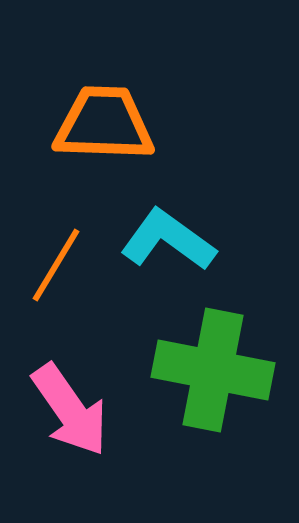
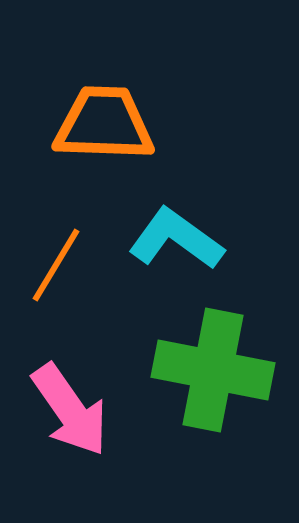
cyan L-shape: moved 8 px right, 1 px up
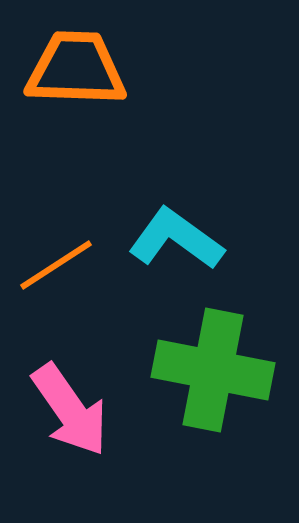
orange trapezoid: moved 28 px left, 55 px up
orange line: rotated 26 degrees clockwise
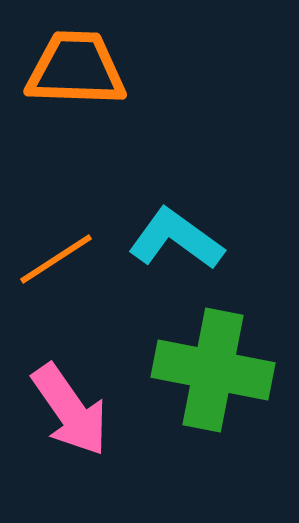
orange line: moved 6 px up
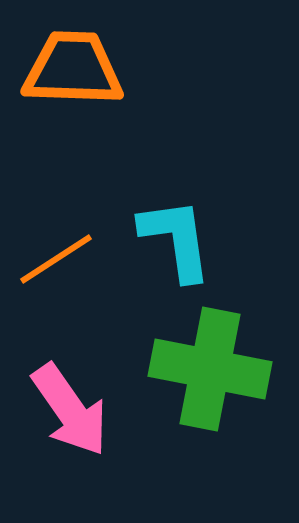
orange trapezoid: moved 3 px left
cyan L-shape: rotated 46 degrees clockwise
green cross: moved 3 px left, 1 px up
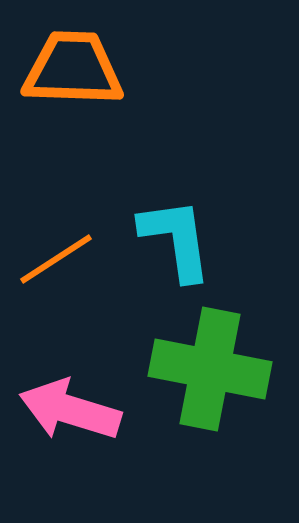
pink arrow: rotated 142 degrees clockwise
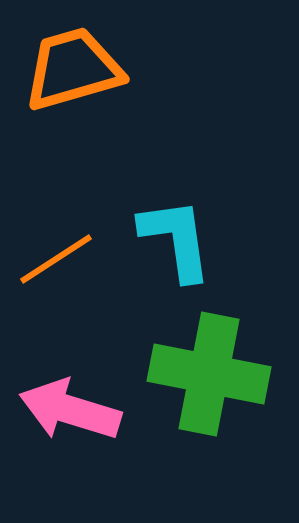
orange trapezoid: rotated 18 degrees counterclockwise
green cross: moved 1 px left, 5 px down
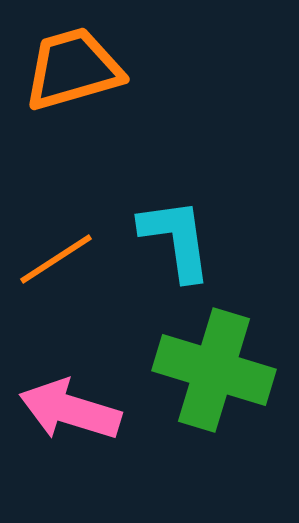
green cross: moved 5 px right, 4 px up; rotated 6 degrees clockwise
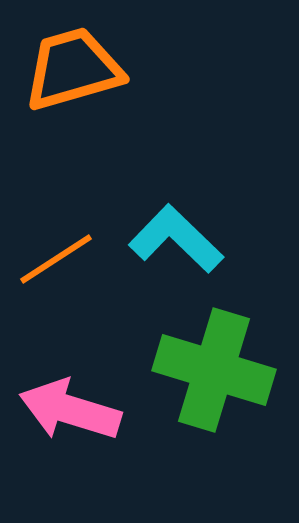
cyan L-shape: rotated 38 degrees counterclockwise
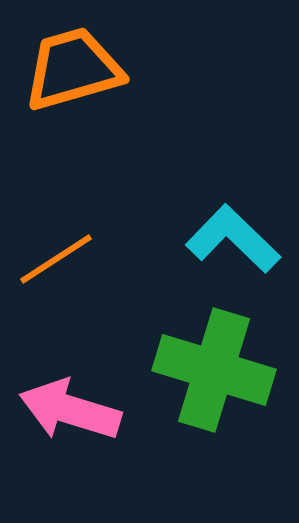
cyan L-shape: moved 57 px right
